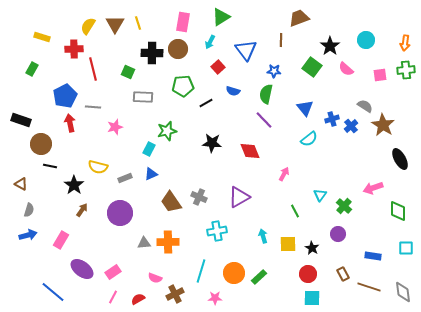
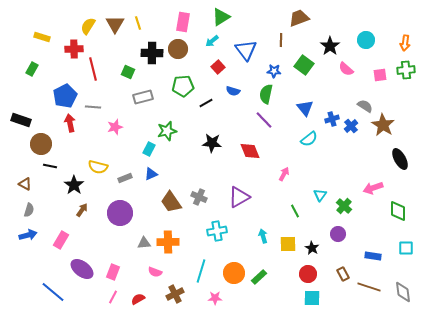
cyan arrow at (210, 42): moved 2 px right, 1 px up; rotated 24 degrees clockwise
green square at (312, 67): moved 8 px left, 2 px up
gray rectangle at (143, 97): rotated 18 degrees counterclockwise
brown triangle at (21, 184): moved 4 px right
pink rectangle at (113, 272): rotated 35 degrees counterclockwise
pink semicircle at (155, 278): moved 6 px up
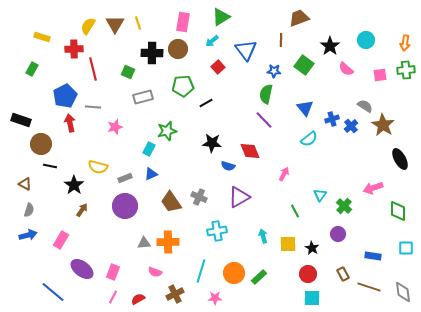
blue semicircle at (233, 91): moved 5 px left, 75 px down
purple circle at (120, 213): moved 5 px right, 7 px up
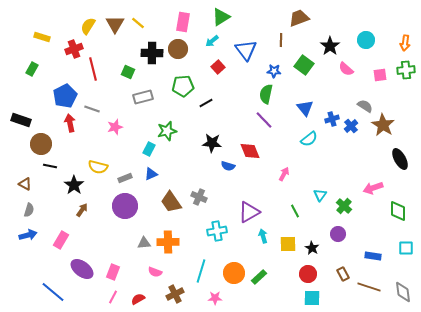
yellow line at (138, 23): rotated 32 degrees counterclockwise
red cross at (74, 49): rotated 18 degrees counterclockwise
gray line at (93, 107): moved 1 px left, 2 px down; rotated 14 degrees clockwise
purple triangle at (239, 197): moved 10 px right, 15 px down
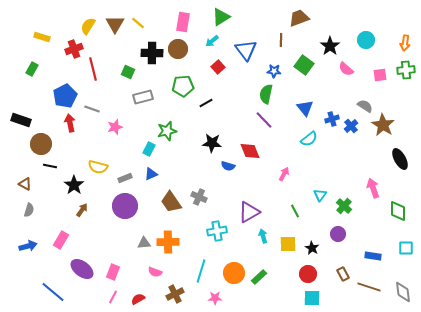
pink arrow at (373, 188): rotated 90 degrees clockwise
blue arrow at (28, 235): moved 11 px down
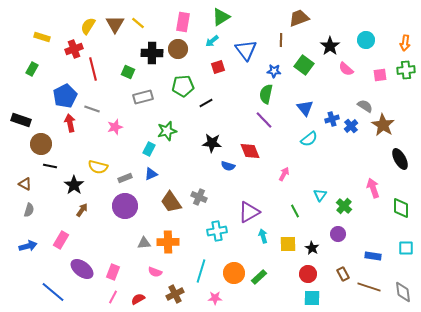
red square at (218, 67): rotated 24 degrees clockwise
green diamond at (398, 211): moved 3 px right, 3 px up
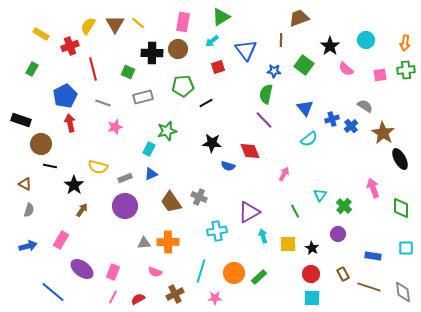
yellow rectangle at (42, 37): moved 1 px left, 3 px up; rotated 14 degrees clockwise
red cross at (74, 49): moved 4 px left, 3 px up
gray line at (92, 109): moved 11 px right, 6 px up
brown star at (383, 125): moved 8 px down
red circle at (308, 274): moved 3 px right
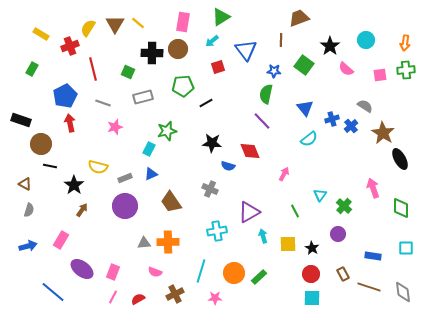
yellow semicircle at (88, 26): moved 2 px down
purple line at (264, 120): moved 2 px left, 1 px down
gray cross at (199, 197): moved 11 px right, 8 px up
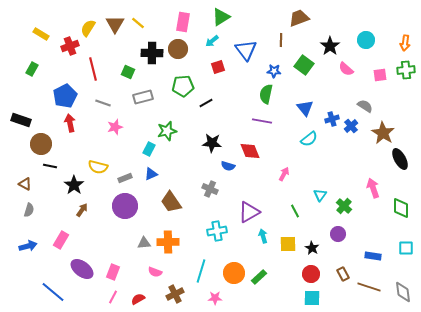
purple line at (262, 121): rotated 36 degrees counterclockwise
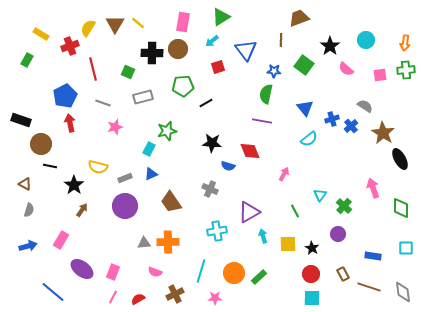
green rectangle at (32, 69): moved 5 px left, 9 px up
